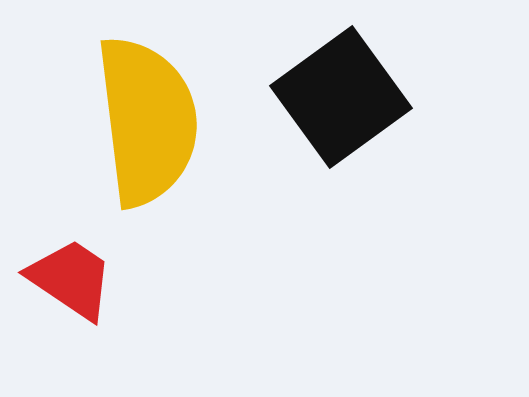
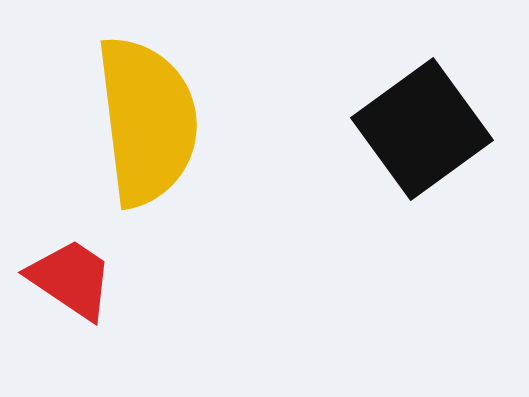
black square: moved 81 px right, 32 px down
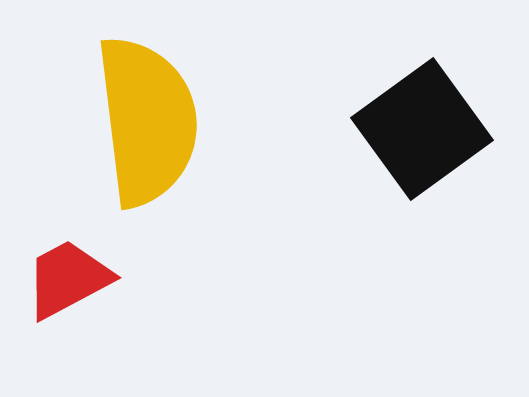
red trapezoid: moved 3 px left; rotated 62 degrees counterclockwise
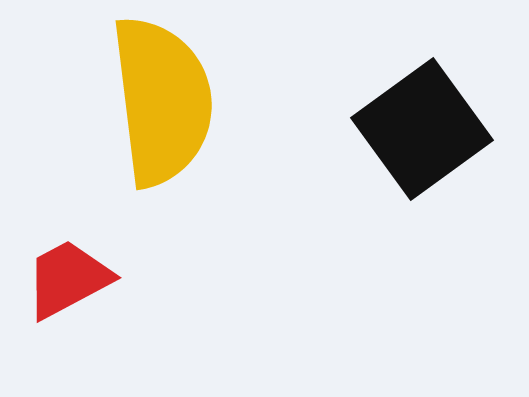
yellow semicircle: moved 15 px right, 20 px up
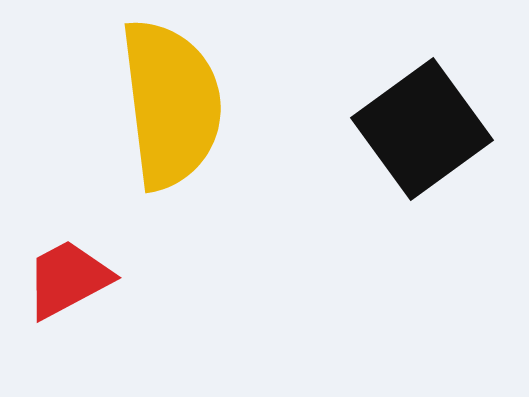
yellow semicircle: moved 9 px right, 3 px down
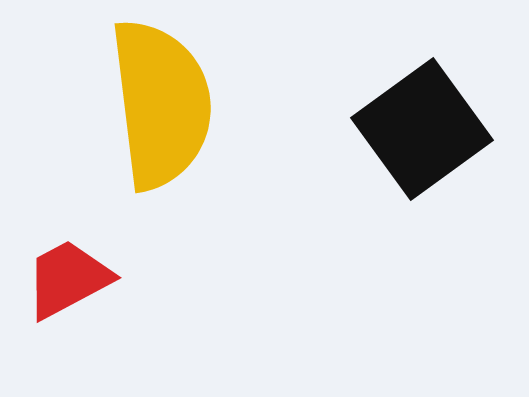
yellow semicircle: moved 10 px left
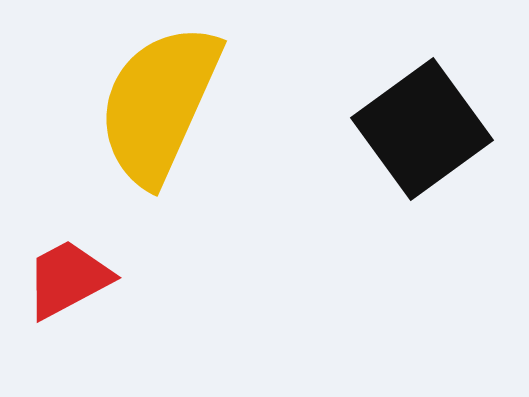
yellow semicircle: moved 2 px left; rotated 149 degrees counterclockwise
